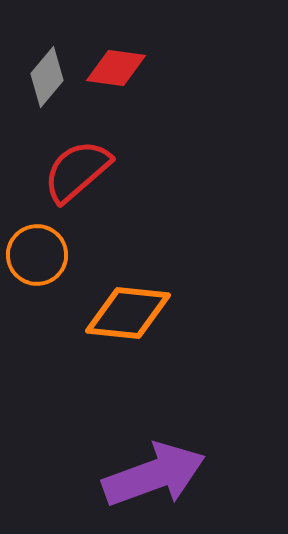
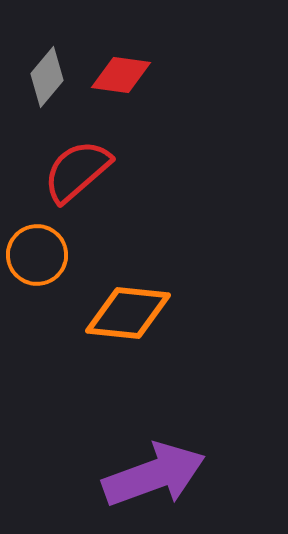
red diamond: moved 5 px right, 7 px down
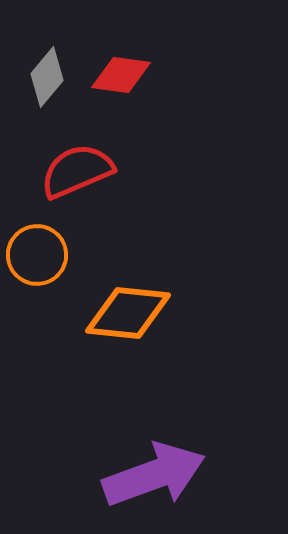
red semicircle: rotated 18 degrees clockwise
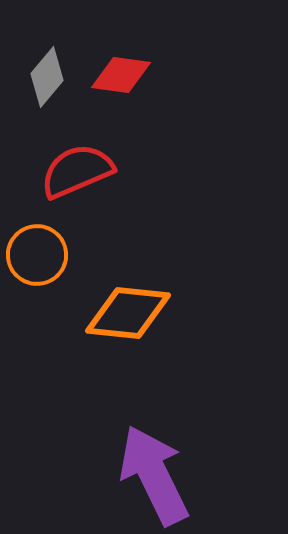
purple arrow: rotated 96 degrees counterclockwise
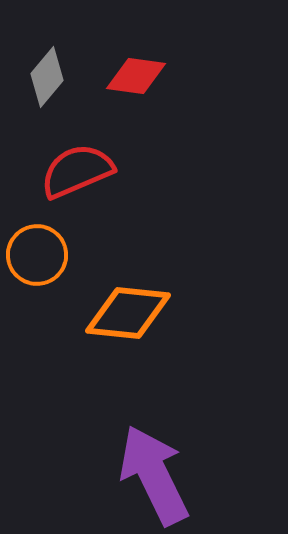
red diamond: moved 15 px right, 1 px down
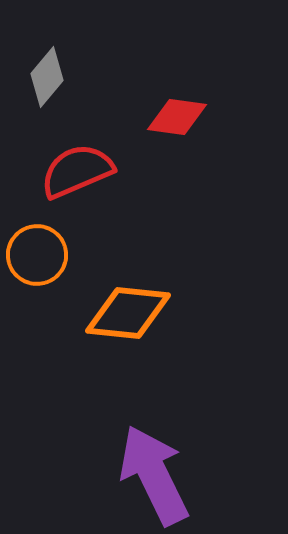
red diamond: moved 41 px right, 41 px down
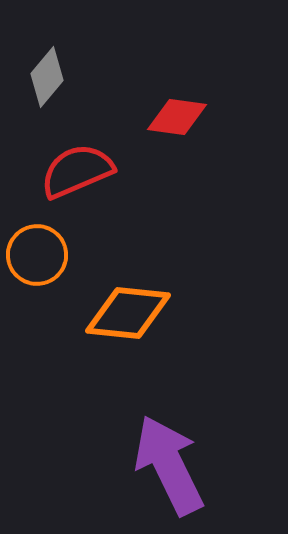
purple arrow: moved 15 px right, 10 px up
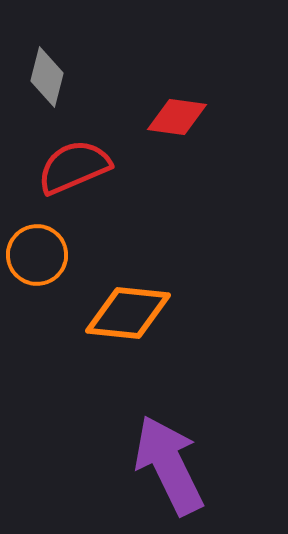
gray diamond: rotated 26 degrees counterclockwise
red semicircle: moved 3 px left, 4 px up
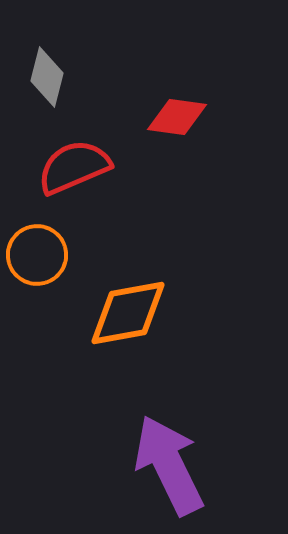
orange diamond: rotated 16 degrees counterclockwise
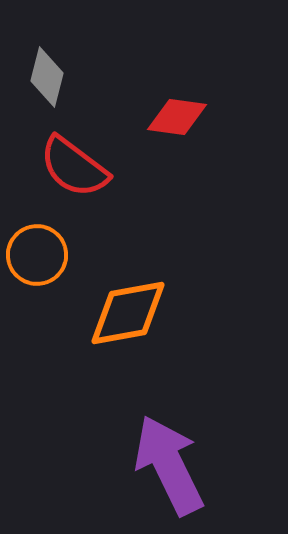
red semicircle: rotated 120 degrees counterclockwise
